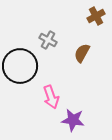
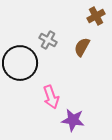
brown semicircle: moved 6 px up
black circle: moved 3 px up
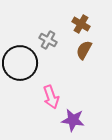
brown cross: moved 15 px left, 8 px down; rotated 30 degrees counterclockwise
brown semicircle: moved 2 px right, 3 px down
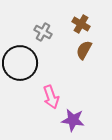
gray cross: moved 5 px left, 8 px up
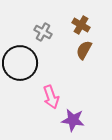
brown cross: moved 1 px down
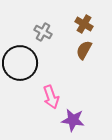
brown cross: moved 3 px right, 1 px up
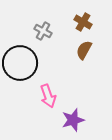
brown cross: moved 1 px left, 2 px up
gray cross: moved 1 px up
pink arrow: moved 3 px left, 1 px up
purple star: rotated 25 degrees counterclockwise
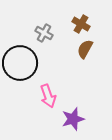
brown cross: moved 2 px left, 2 px down
gray cross: moved 1 px right, 2 px down
brown semicircle: moved 1 px right, 1 px up
purple star: moved 1 px up
